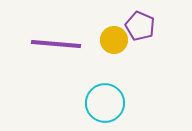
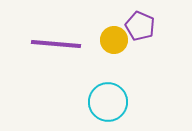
cyan circle: moved 3 px right, 1 px up
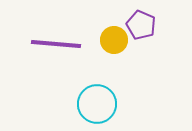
purple pentagon: moved 1 px right, 1 px up
cyan circle: moved 11 px left, 2 px down
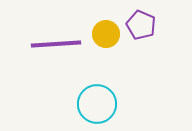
yellow circle: moved 8 px left, 6 px up
purple line: rotated 9 degrees counterclockwise
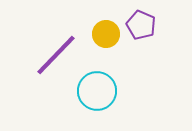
purple line: moved 11 px down; rotated 42 degrees counterclockwise
cyan circle: moved 13 px up
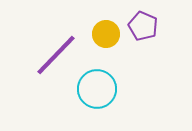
purple pentagon: moved 2 px right, 1 px down
cyan circle: moved 2 px up
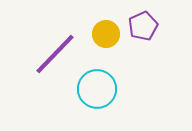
purple pentagon: rotated 24 degrees clockwise
purple line: moved 1 px left, 1 px up
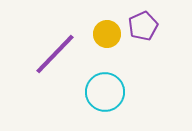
yellow circle: moved 1 px right
cyan circle: moved 8 px right, 3 px down
